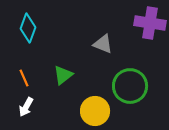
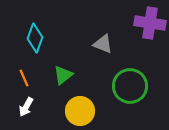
cyan diamond: moved 7 px right, 10 px down
yellow circle: moved 15 px left
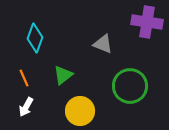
purple cross: moved 3 px left, 1 px up
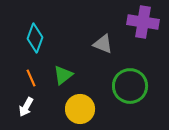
purple cross: moved 4 px left
orange line: moved 7 px right
yellow circle: moved 2 px up
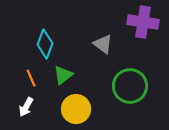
cyan diamond: moved 10 px right, 6 px down
gray triangle: rotated 15 degrees clockwise
yellow circle: moved 4 px left
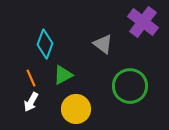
purple cross: rotated 28 degrees clockwise
green triangle: rotated 10 degrees clockwise
white arrow: moved 5 px right, 5 px up
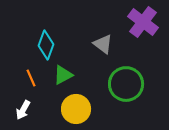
cyan diamond: moved 1 px right, 1 px down
green circle: moved 4 px left, 2 px up
white arrow: moved 8 px left, 8 px down
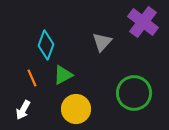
gray triangle: moved 1 px left, 2 px up; rotated 35 degrees clockwise
orange line: moved 1 px right
green circle: moved 8 px right, 9 px down
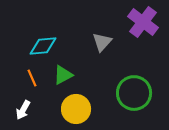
cyan diamond: moved 3 px left, 1 px down; rotated 64 degrees clockwise
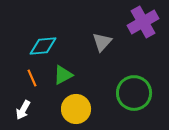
purple cross: rotated 24 degrees clockwise
